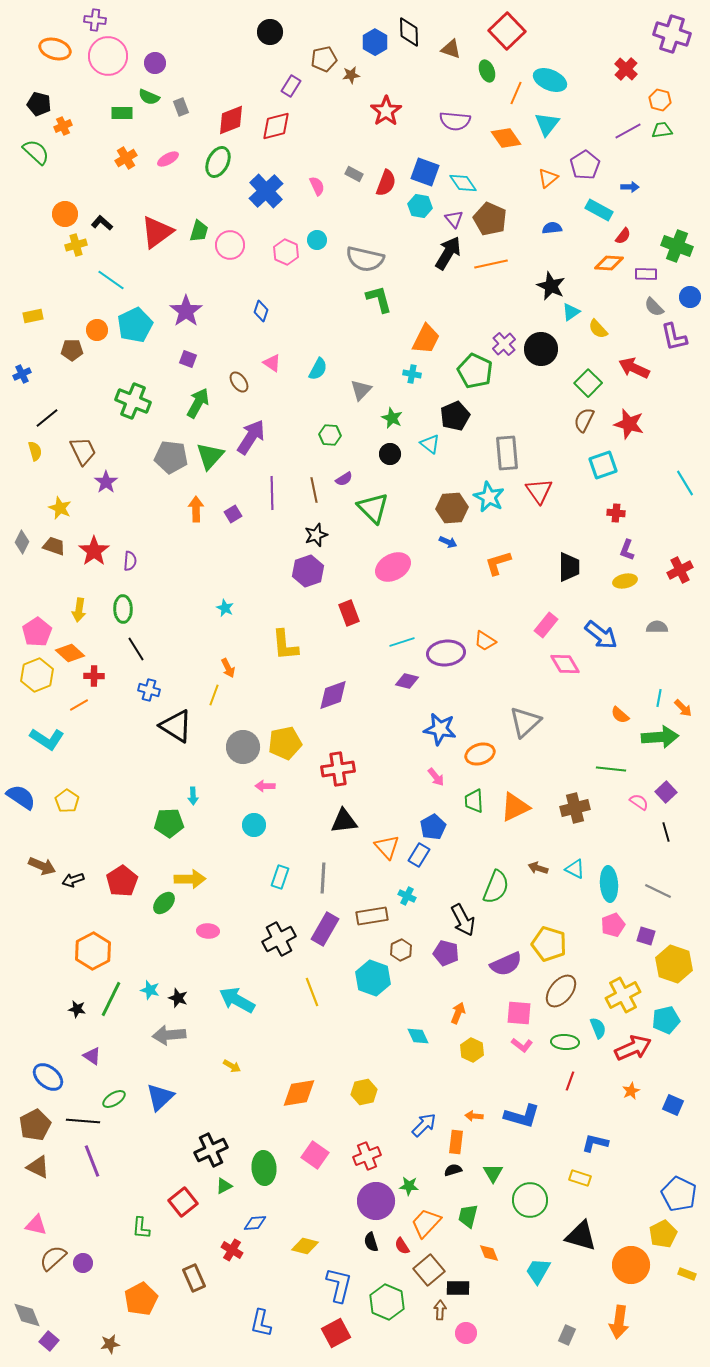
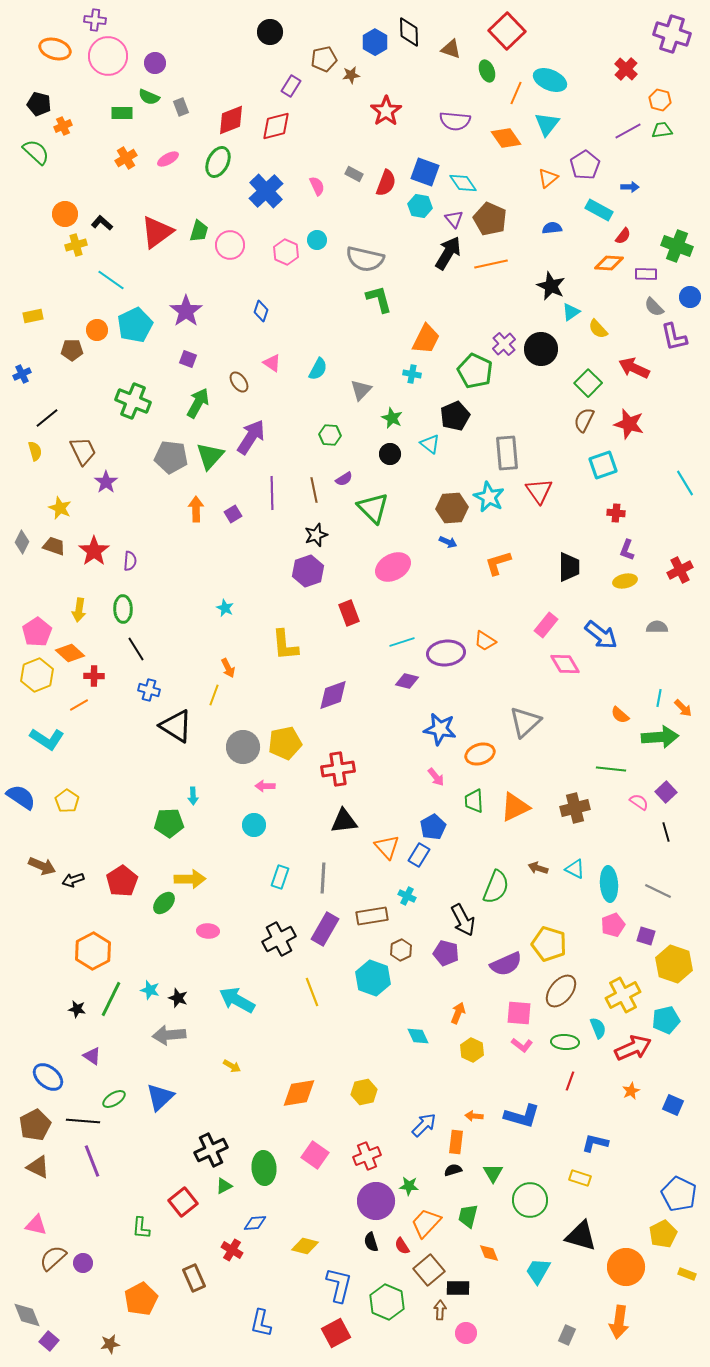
orange circle at (631, 1265): moved 5 px left, 2 px down
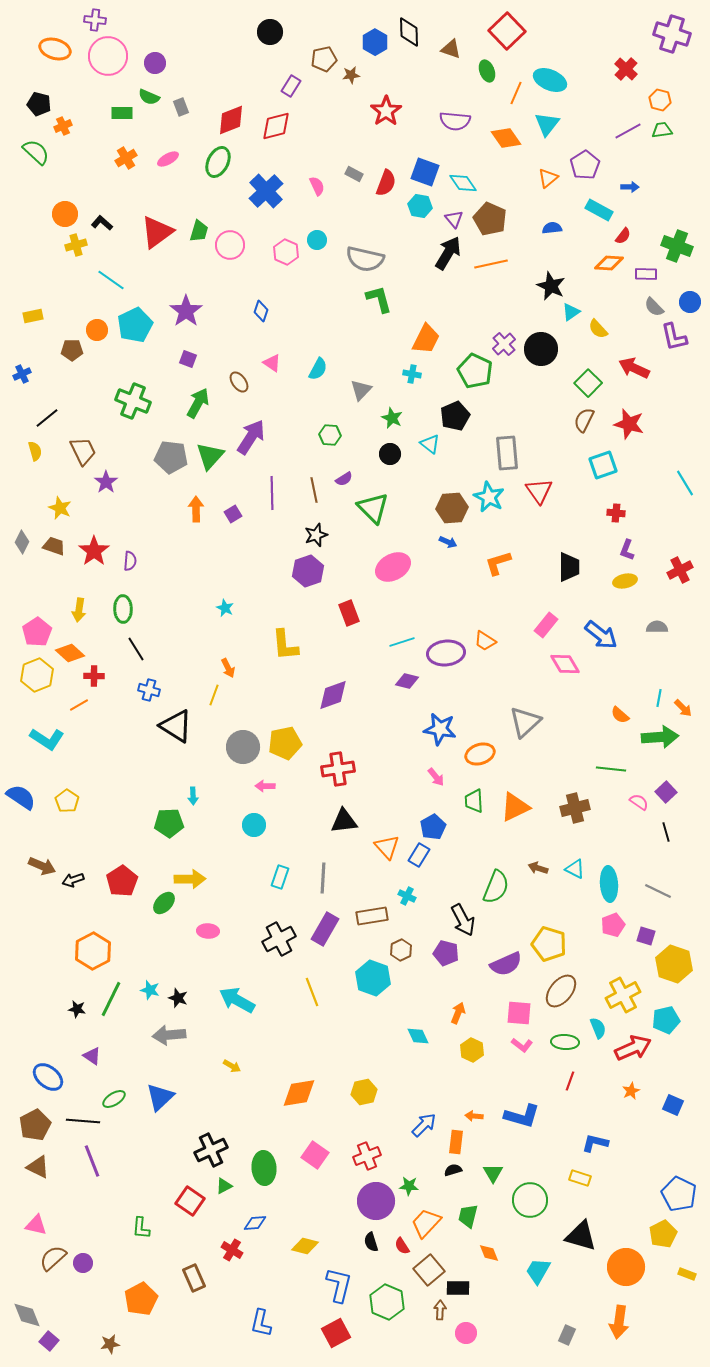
blue circle at (690, 297): moved 5 px down
red square at (183, 1202): moved 7 px right, 1 px up; rotated 16 degrees counterclockwise
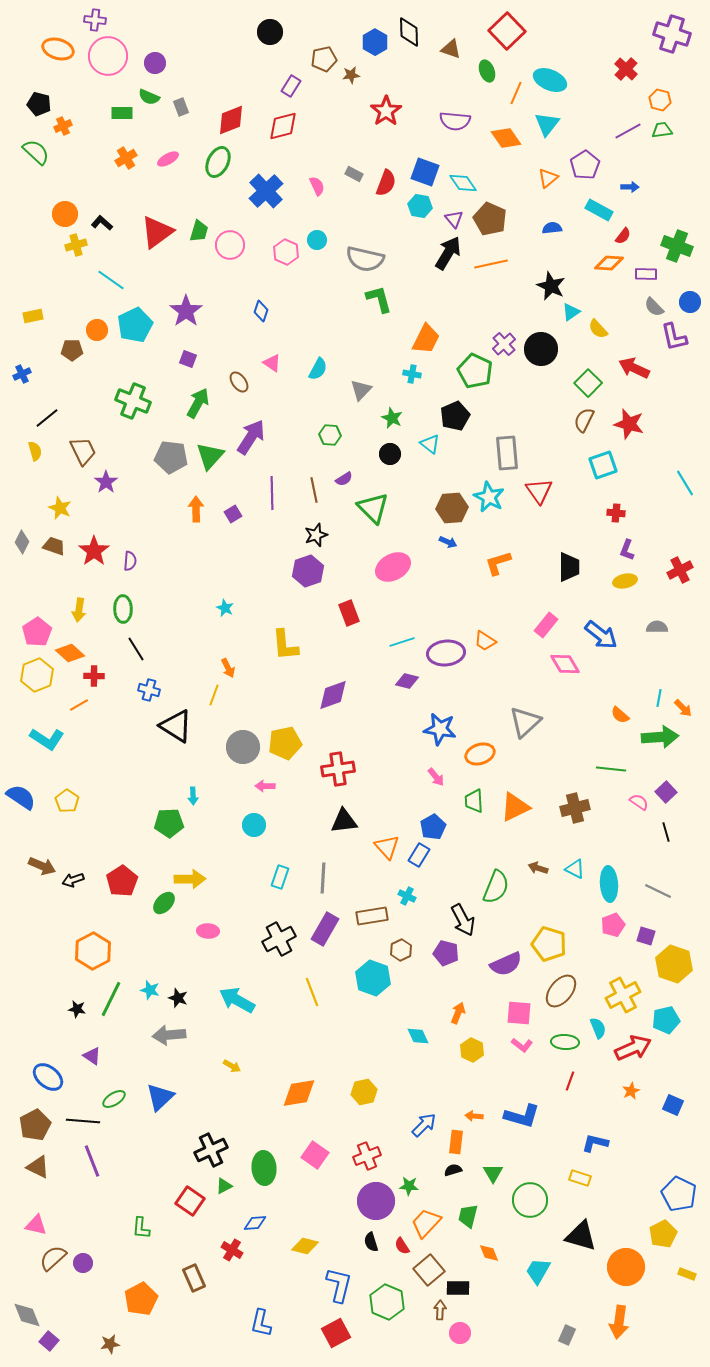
orange ellipse at (55, 49): moved 3 px right
red diamond at (276, 126): moved 7 px right
pink circle at (466, 1333): moved 6 px left
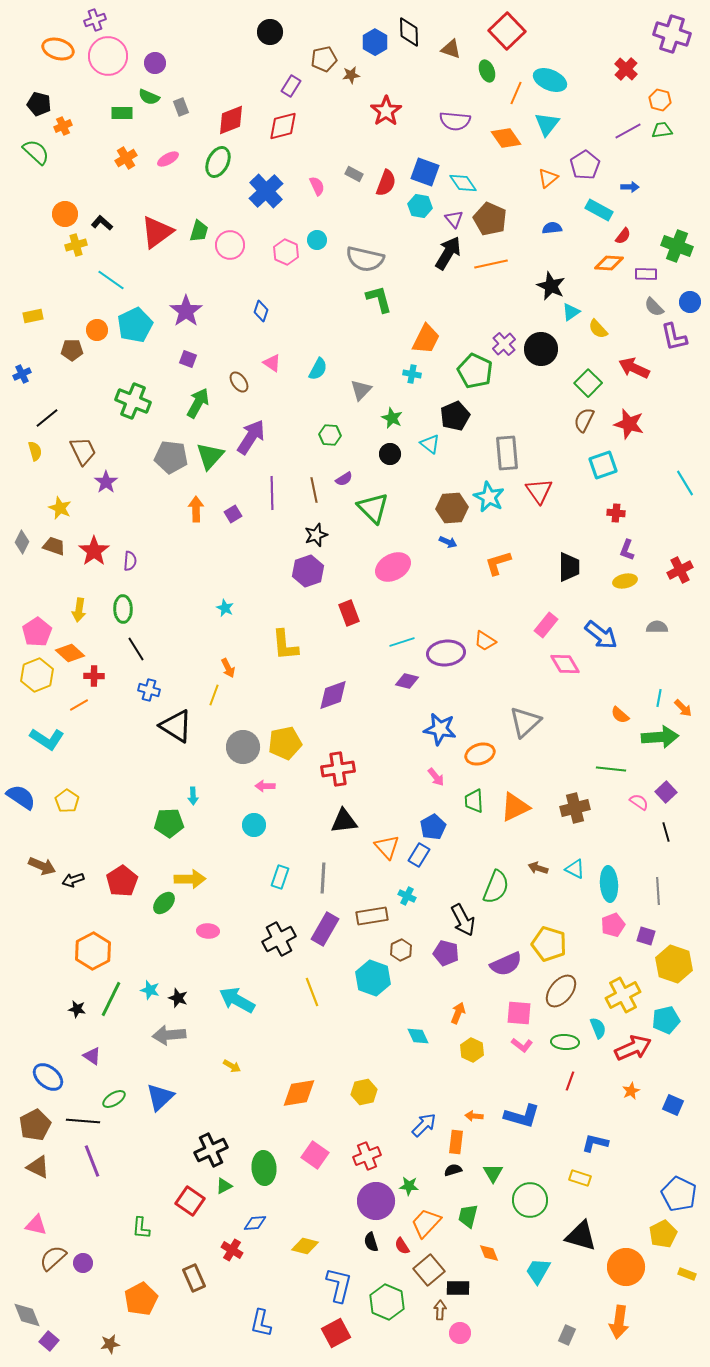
purple cross at (95, 20): rotated 25 degrees counterclockwise
gray line at (658, 891): rotated 60 degrees clockwise
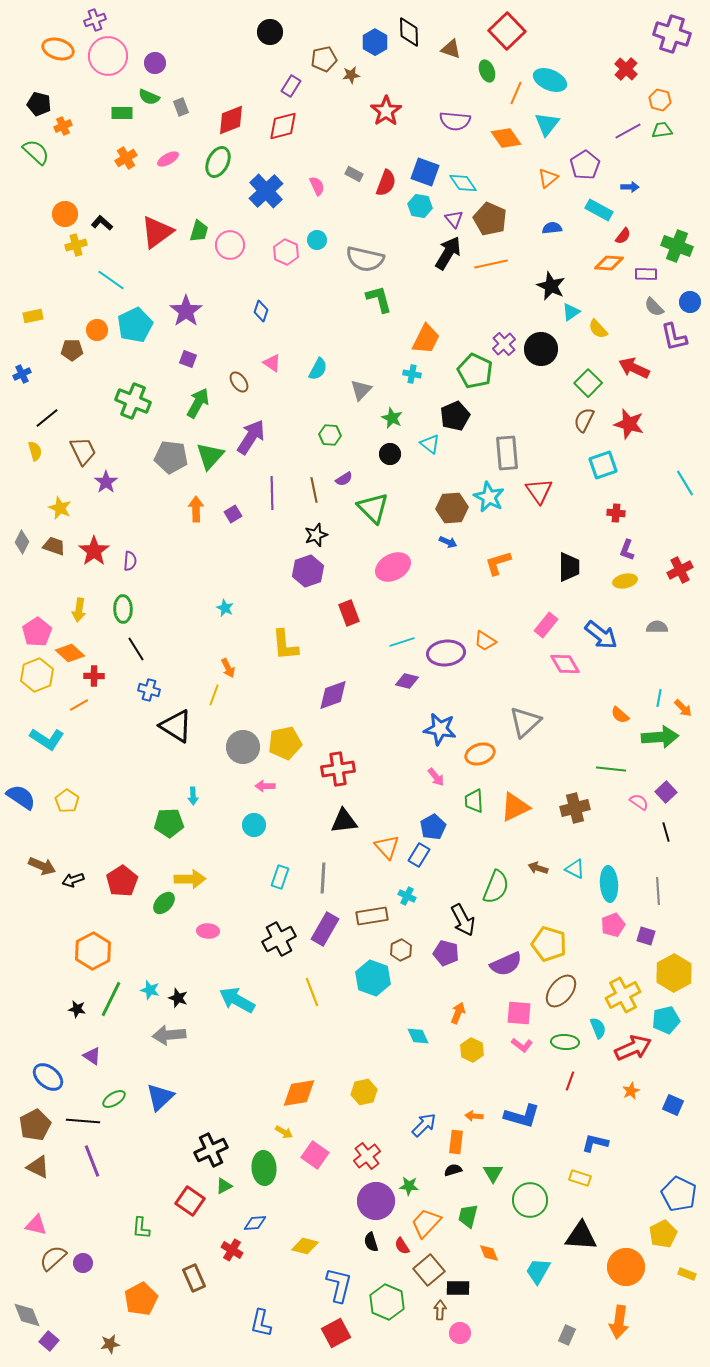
yellow hexagon at (674, 964): moved 9 px down; rotated 12 degrees clockwise
yellow arrow at (232, 1066): moved 52 px right, 66 px down
red cross at (367, 1156): rotated 16 degrees counterclockwise
black triangle at (581, 1236): rotated 12 degrees counterclockwise
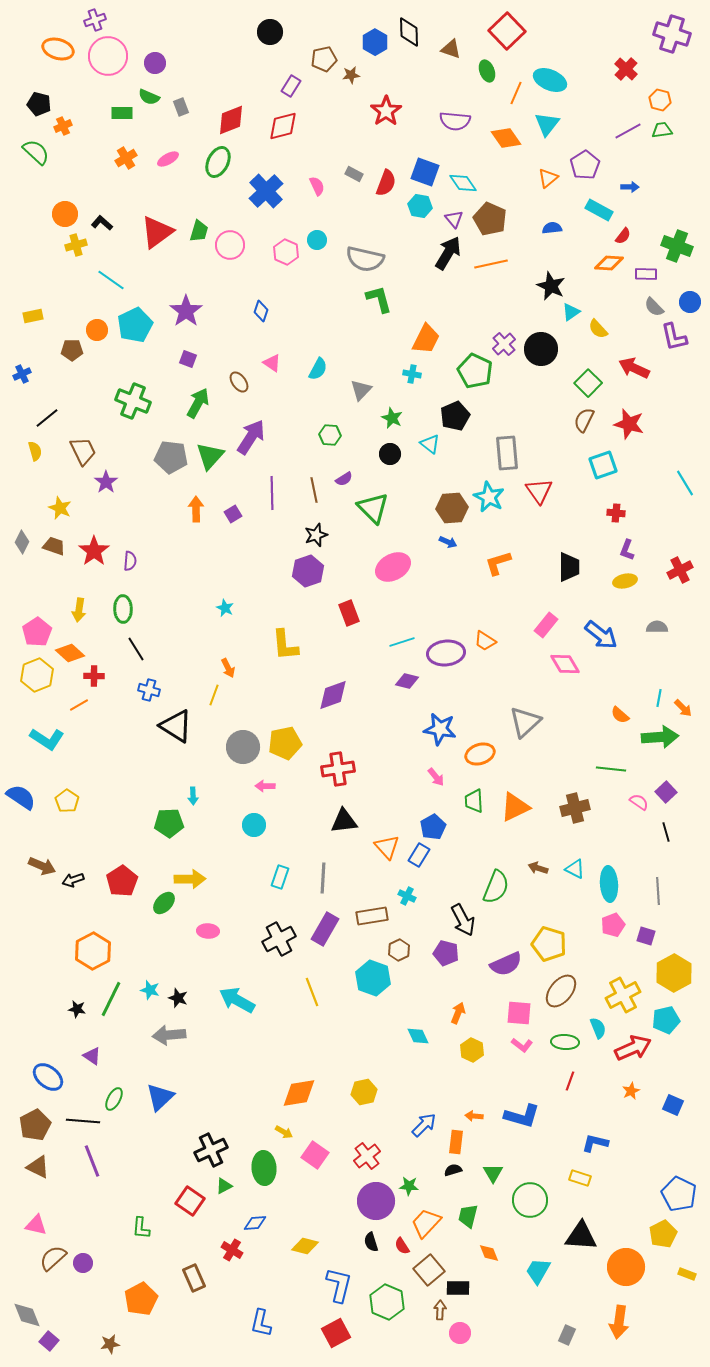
brown hexagon at (401, 950): moved 2 px left
green ellipse at (114, 1099): rotated 30 degrees counterclockwise
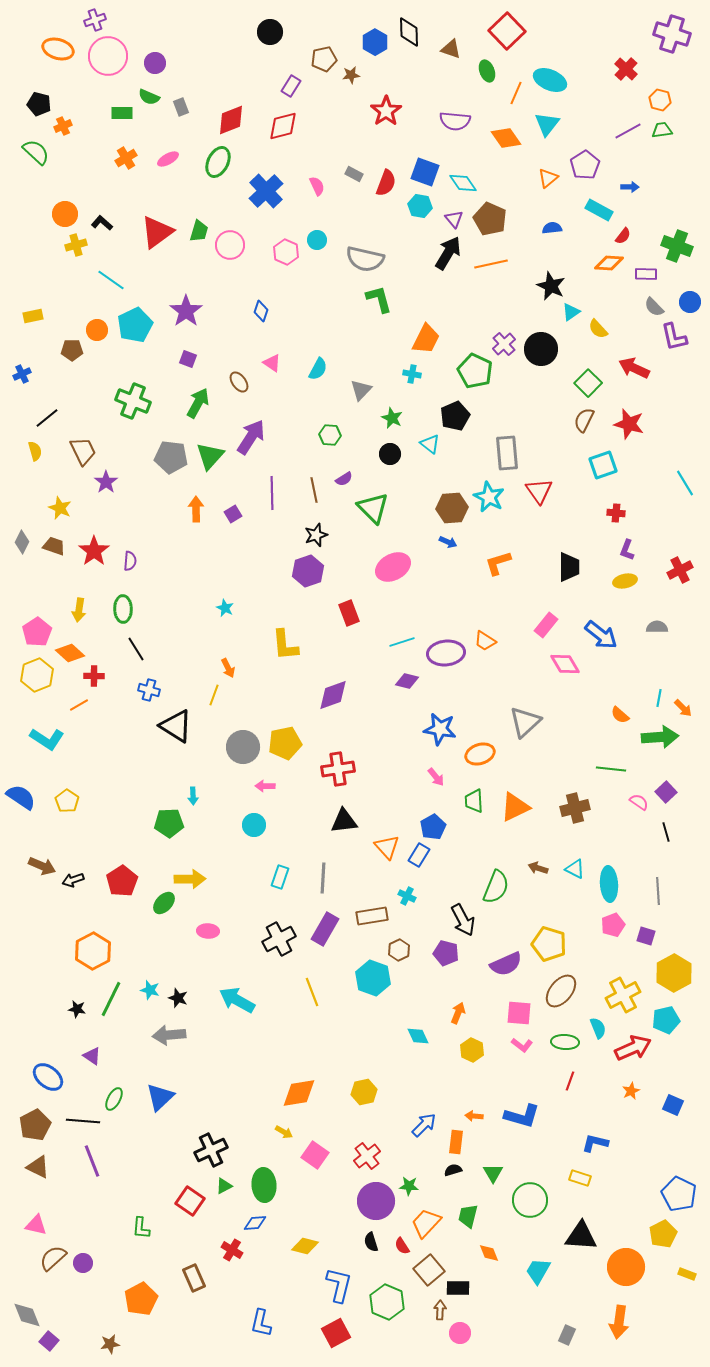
green ellipse at (264, 1168): moved 17 px down
